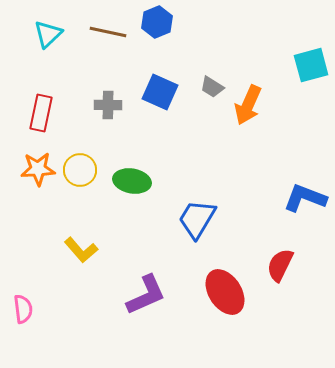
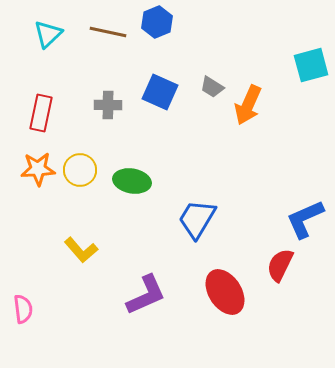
blue L-shape: moved 21 px down; rotated 45 degrees counterclockwise
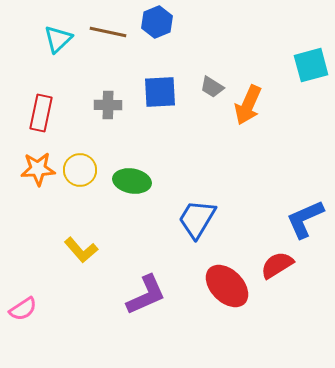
cyan triangle: moved 10 px right, 5 px down
blue square: rotated 27 degrees counterclockwise
red semicircle: moved 3 px left; rotated 32 degrees clockwise
red ellipse: moved 2 px right, 6 px up; rotated 12 degrees counterclockwise
pink semicircle: rotated 64 degrees clockwise
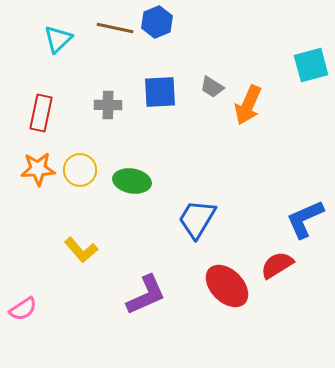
brown line: moved 7 px right, 4 px up
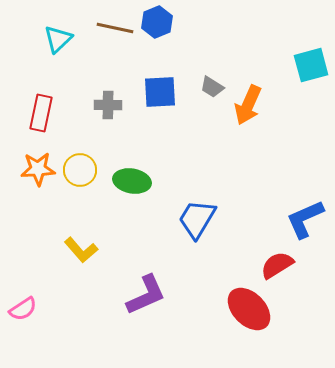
red ellipse: moved 22 px right, 23 px down
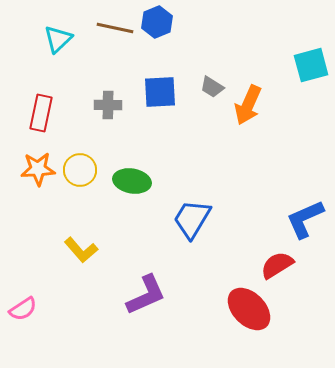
blue trapezoid: moved 5 px left
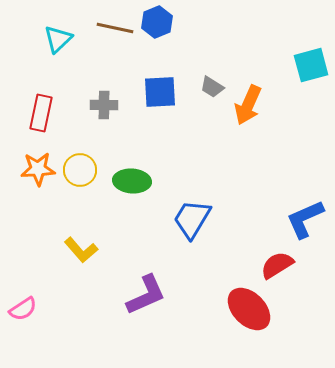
gray cross: moved 4 px left
green ellipse: rotated 6 degrees counterclockwise
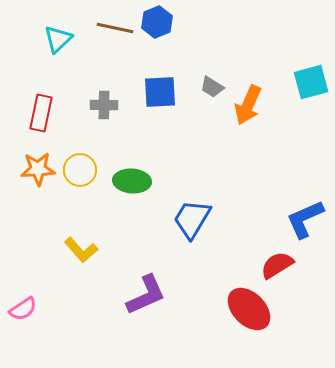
cyan square: moved 17 px down
